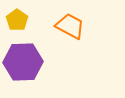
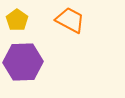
orange trapezoid: moved 6 px up
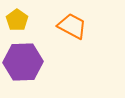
orange trapezoid: moved 2 px right, 6 px down
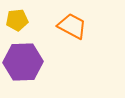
yellow pentagon: rotated 30 degrees clockwise
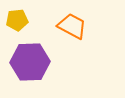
purple hexagon: moved 7 px right
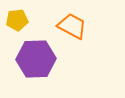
purple hexagon: moved 6 px right, 3 px up
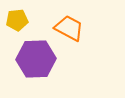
orange trapezoid: moved 3 px left, 2 px down
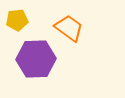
orange trapezoid: rotated 8 degrees clockwise
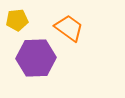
purple hexagon: moved 1 px up
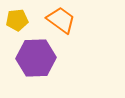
orange trapezoid: moved 8 px left, 8 px up
